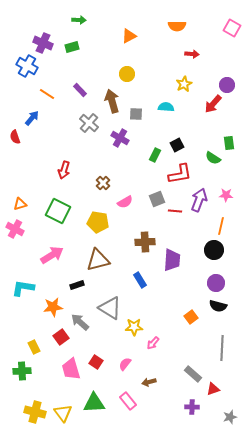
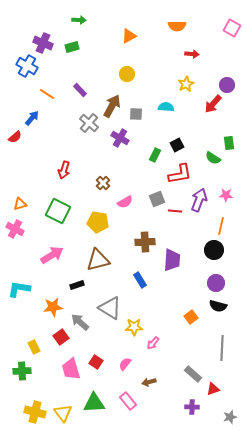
yellow star at (184, 84): moved 2 px right
brown arrow at (112, 101): moved 5 px down; rotated 45 degrees clockwise
red semicircle at (15, 137): rotated 112 degrees counterclockwise
cyan L-shape at (23, 288): moved 4 px left, 1 px down
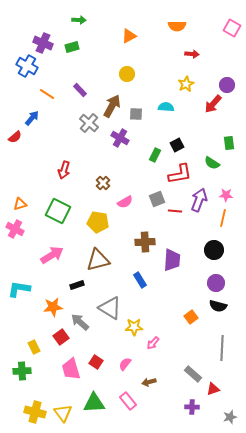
green semicircle at (213, 158): moved 1 px left, 5 px down
orange line at (221, 226): moved 2 px right, 8 px up
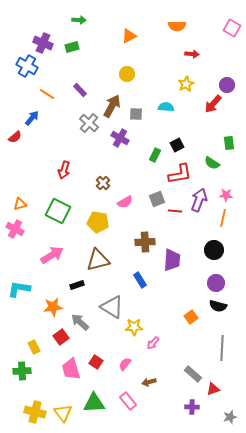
gray triangle at (110, 308): moved 2 px right, 1 px up
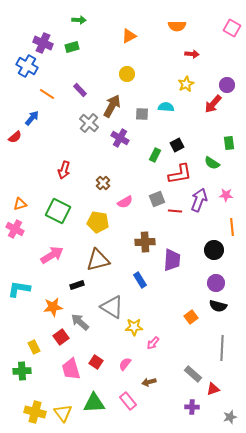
gray square at (136, 114): moved 6 px right
orange line at (223, 218): moved 9 px right, 9 px down; rotated 18 degrees counterclockwise
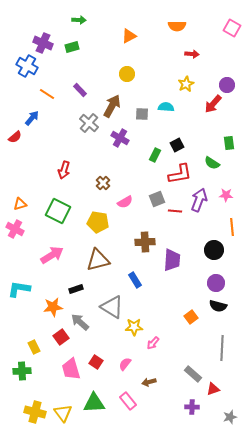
blue rectangle at (140, 280): moved 5 px left
black rectangle at (77, 285): moved 1 px left, 4 px down
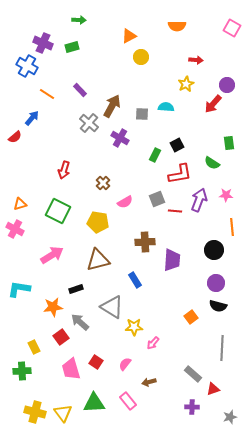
red arrow at (192, 54): moved 4 px right, 6 px down
yellow circle at (127, 74): moved 14 px right, 17 px up
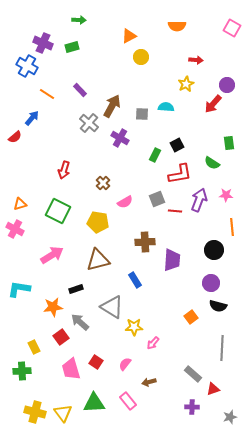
purple circle at (216, 283): moved 5 px left
